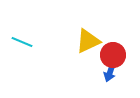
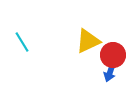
cyan line: rotated 35 degrees clockwise
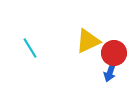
cyan line: moved 8 px right, 6 px down
red circle: moved 1 px right, 2 px up
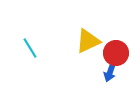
red circle: moved 2 px right
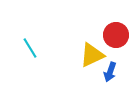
yellow triangle: moved 4 px right, 14 px down
red circle: moved 18 px up
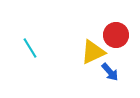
yellow triangle: moved 1 px right, 3 px up
blue arrow: rotated 60 degrees counterclockwise
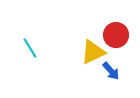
blue arrow: moved 1 px right, 1 px up
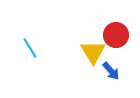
yellow triangle: rotated 36 degrees counterclockwise
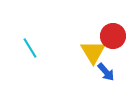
red circle: moved 3 px left, 1 px down
blue arrow: moved 5 px left, 1 px down
